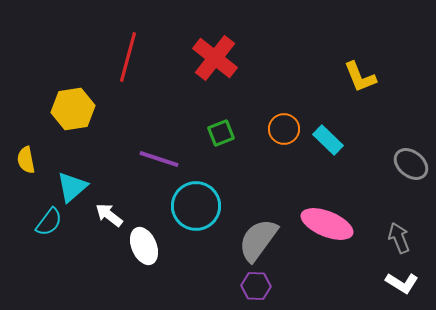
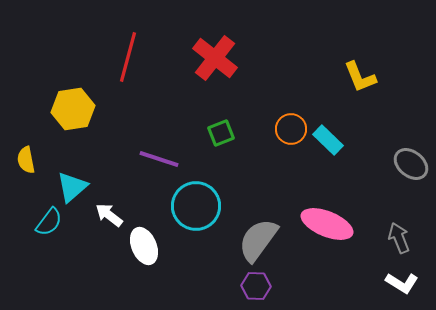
orange circle: moved 7 px right
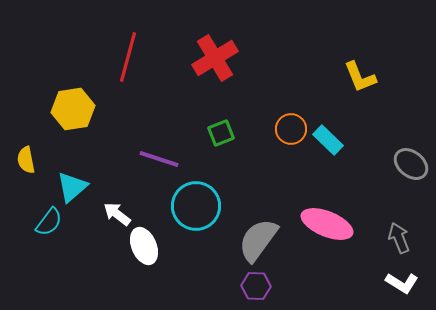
red cross: rotated 21 degrees clockwise
white arrow: moved 8 px right, 1 px up
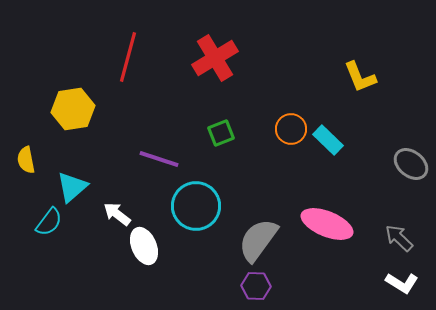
gray arrow: rotated 24 degrees counterclockwise
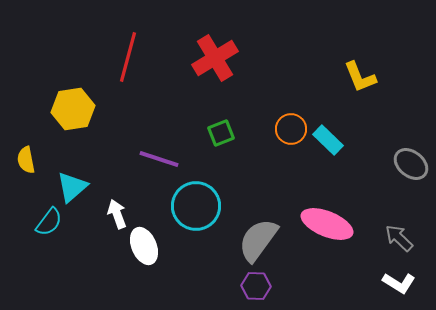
white arrow: rotated 32 degrees clockwise
white L-shape: moved 3 px left
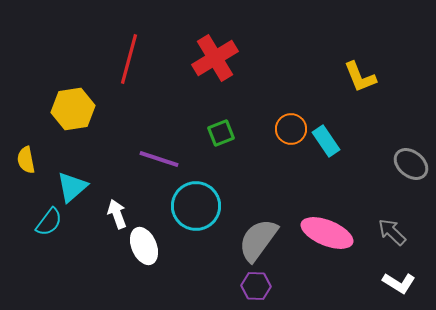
red line: moved 1 px right, 2 px down
cyan rectangle: moved 2 px left, 1 px down; rotated 12 degrees clockwise
pink ellipse: moved 9 px down
gray arrow: moved 7 px left, 6 px up
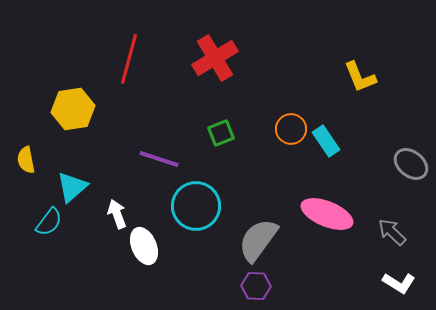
pink ellipse: moved 19 px up
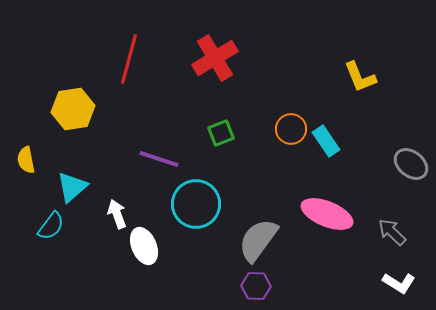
cyan circle: moved 2 px up
cyan semicircle: moved 2 px right, 4 px down
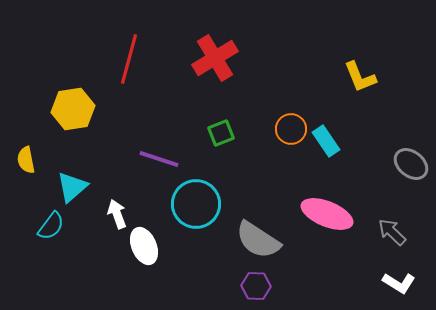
gray semicircle: rotated 93 degrees counterclockwise
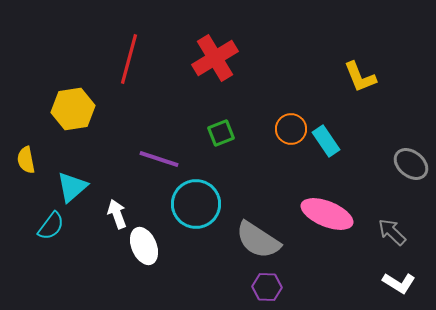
purple hexagon: moved 11 px right, 1 px down
